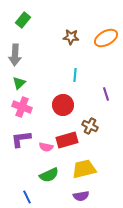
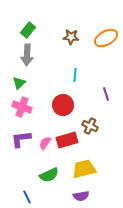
green rectangle: moved 5 px right, 10 px down
gray arrow: moved 12 px right
pink semicircle: moved 1 px left, 4 px up; rotated 112 degrees clockwise
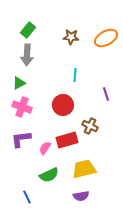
green triangle: rotated 16 degrees clockwise
pink semicircle: moved 5 px down
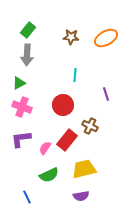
red rectangle: rotated 35 degrees counterclockwise
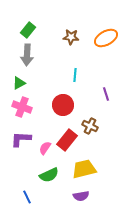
purple L-shape: rotated 10 degrees clockwise
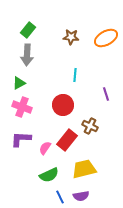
blue line: moved 33 px right
